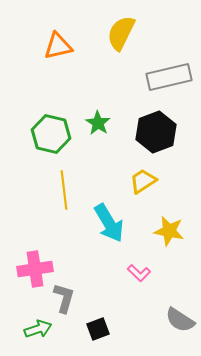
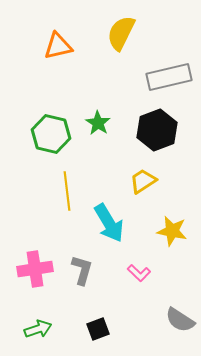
black hexagon: moved 1 px right, 2 px up
yellow line: moved 3 px right, 1 px down
yellow star: moved 3 px right
gray L-shape: moved 18 px right, 28 px up
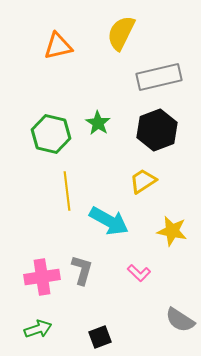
gray rectangle: moved 10 px left
cyan arrow: moved 2 px up; rotated 30 degrees counterclockwise
pink cross: moved 7 px right, 8 px down
black square: moved 2 px right, 8 px down
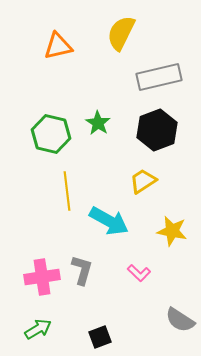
green arrow: rotated 12 degrees counterclockwise
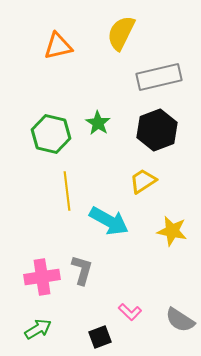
pink L-shape: moved 9 px left, 39 px down
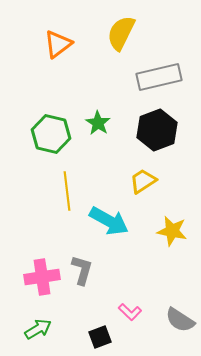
orange triangle: moved 2 px up; rotated 24 degrees counterclockwise
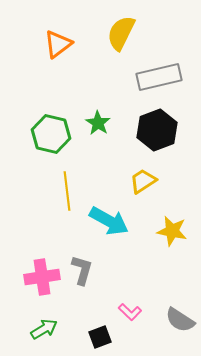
green arrow: moved 6 px right
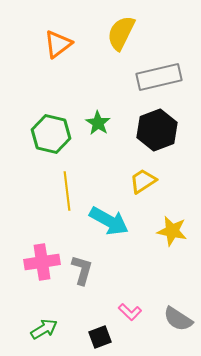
pink cross: moved 15 px up
gray semicircle: moved 2 px left, 1 px up
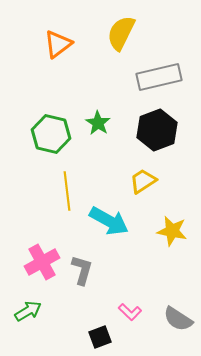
pink cross: rotated 20 degrees counterclockwise
green arrow: moved 16 px left, 18 px up
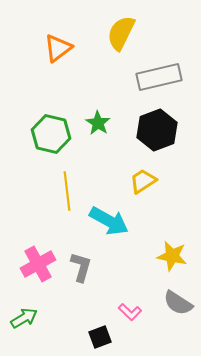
orange triangle: moved 4 px down
yellow star: moved 25 px down
pink cross: moved 4 px left, 2 px down
gray L-shape: moved 1 px left, 3 px up
green arrow: moved 4 px left, 7 px down
gray semicircle: moved 16 px up
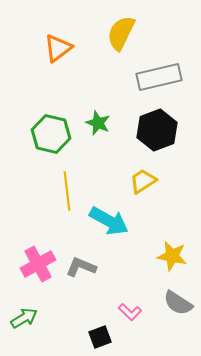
green star: rotated 10 degrees counterclockwise
gray L-shape: rotated 84 degrees counterclockwise
